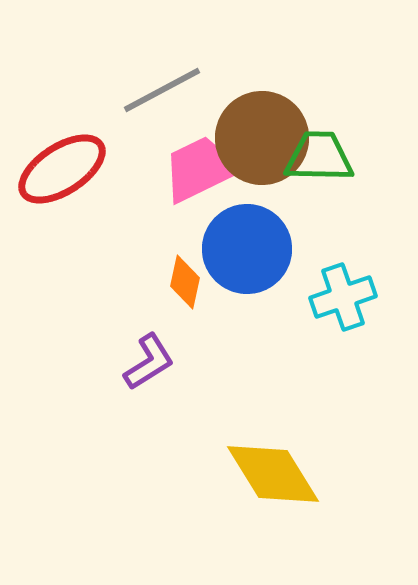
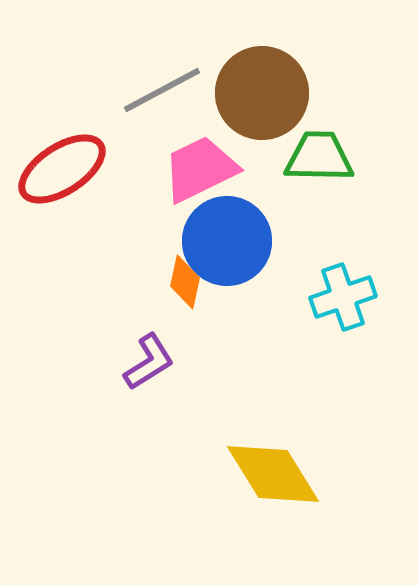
brown circle: moved 45 px up
blue circle: moved 20 px left, 8 px up
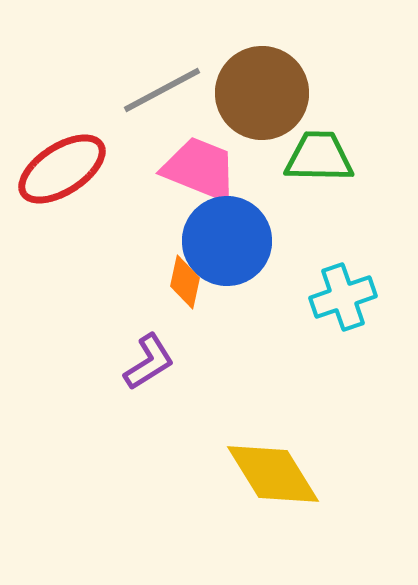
pink trapezoid: rotated 48 degrees clockwise
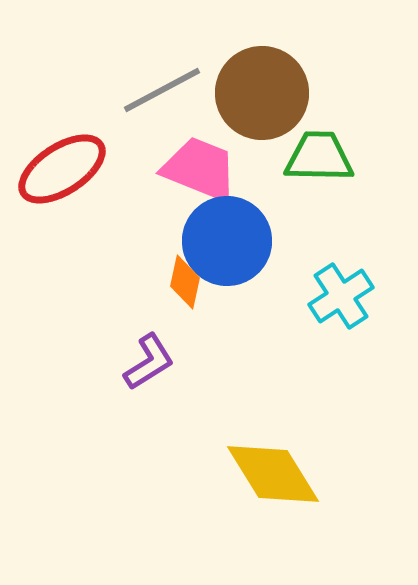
cyan cross: moved 2 px left, 1 px up; rotated 14 degrees counterclockwise
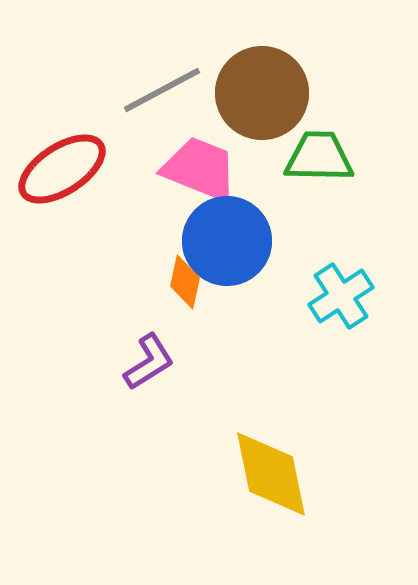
yellow diamond: moved 2 px left; rotated 20 degrees clockwise
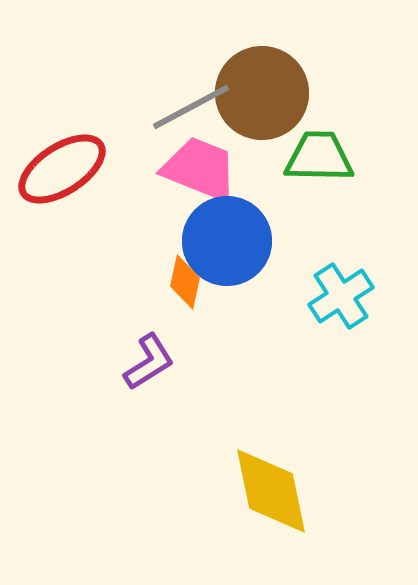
gray line: moved 29 px right, 17 px down
yellow diamond: moved 17 px down
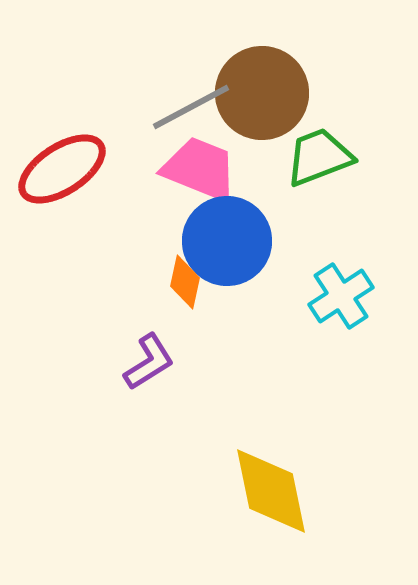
green trapezoid: rotated 22 degrees counterclockwise
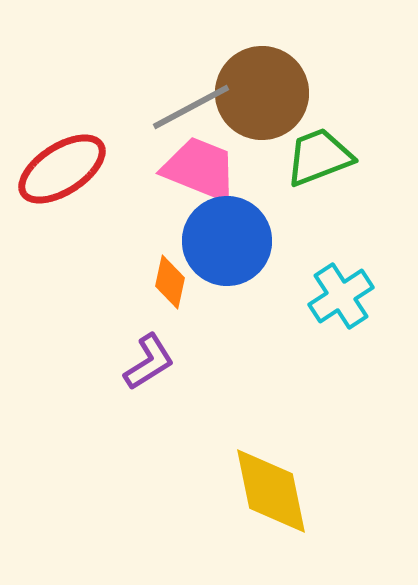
orange diamond: moved 15 px left
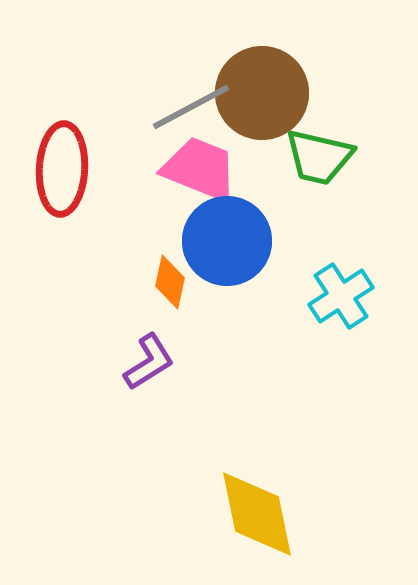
green trapezoid: rotated 146 degrees counterclockwise
red ellipse: rotated 54 degrees counterclockwise
yellow diamond: moved 14 px left, 23 px down
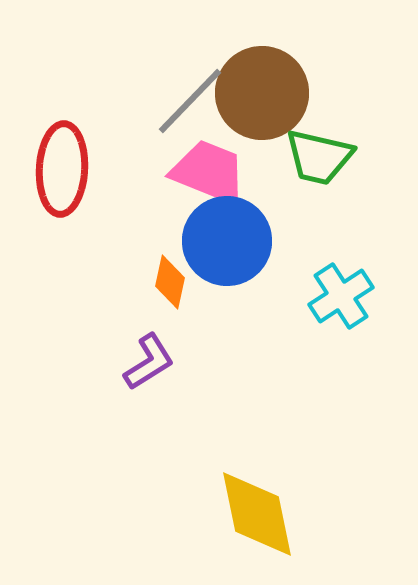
gray line: moved 1 px left, 6 px up; rotated 18 degrees counterclockwise
pink trapezoid: moved 9 px right, 3 px down
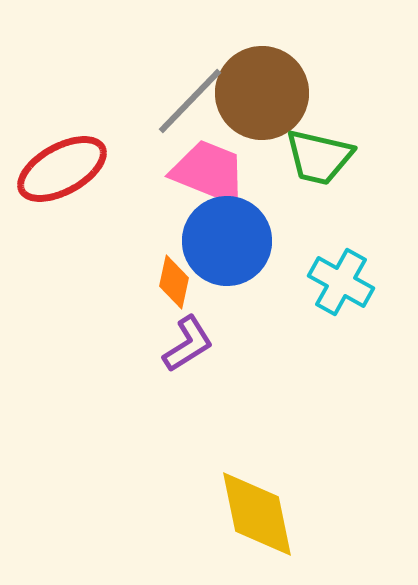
red ellipse: rotated 58 degrees clockwise
orange diamond: moved 4 px right
cyan cross: moved 14 px up; rotated 28 degrees counterclockwise
purple L-shape: moved 39 px right, 18 px up
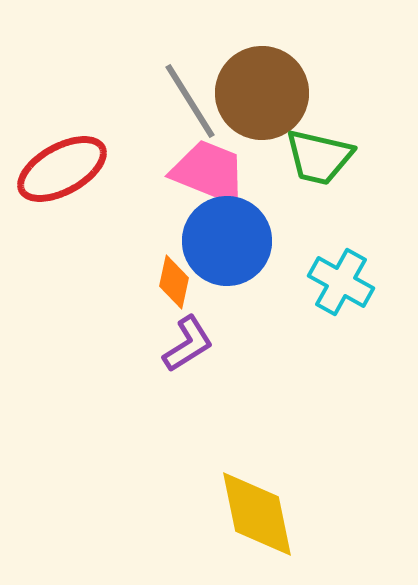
gray line: rotated 76 degrees counterclockwise
